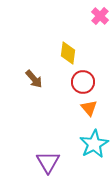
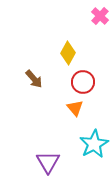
yellow diamond: rotated 20 degrees clockwise
orange triangle: moved 14 px left
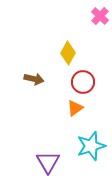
brown arrow: rotated 36 degrees counterclockwise
orange triangle: rotated 36 degrees clockwise
cyan star: moved 3 px left, 2 px down; rotated 12 degrees clockwise
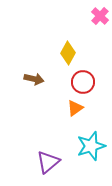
purple triangle: rotated 20 degrees clockwise
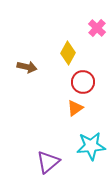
pink cross: moved 3 px left, 12 px down
brown arrow: moved 7 px left, 12 px up
cyan star: rotated 12 degrees clockwise
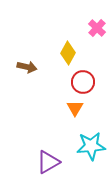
orange triangle: rotated 24 degrees counterclockwise
purple triangle: rotated 10 degrees clockwise
